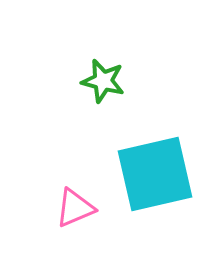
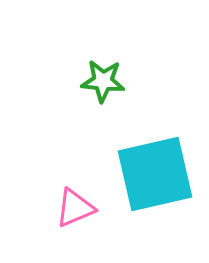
green star: rotated 9 degrees counterclockwise
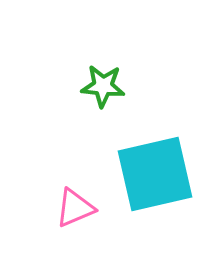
green star: moved 5 px down
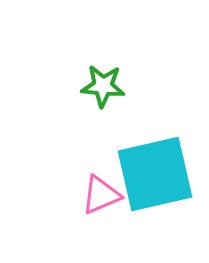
pink triangle: moved 26 px right, 13 px up
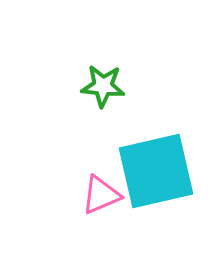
cyan square: moved 1 px right, 3 px up
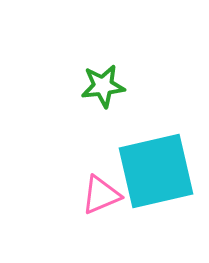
green star: rotated 12 degrees counterclockwise
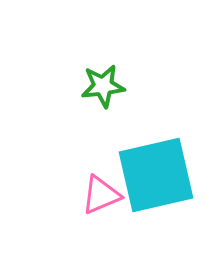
cyan square: moved 4 px down
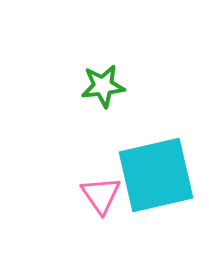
pink triangle: rotated 42 degrees counterclockwise
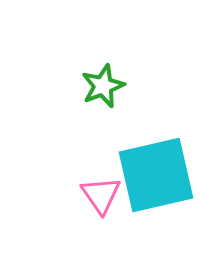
green star: rotated 15 degrees counterclockwise
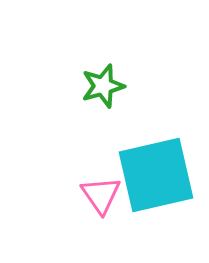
green star: rotated 6 degrees clockwise
